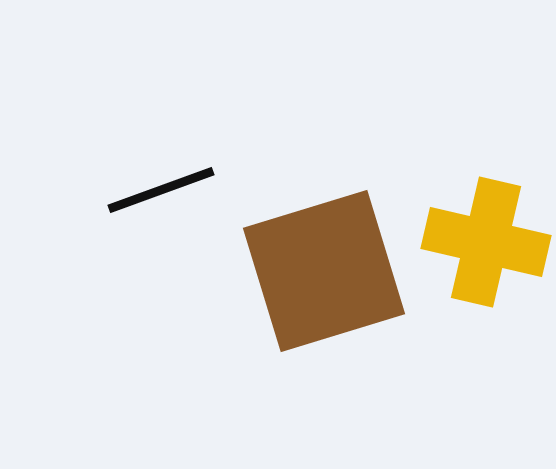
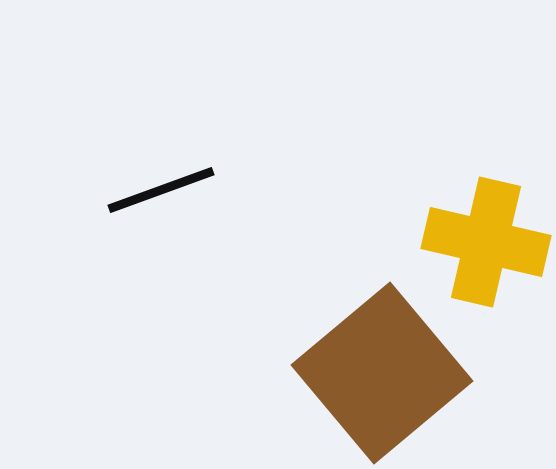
brown square: moved 58 px right, 102 px down; rotated 23 degrees counterclockwise
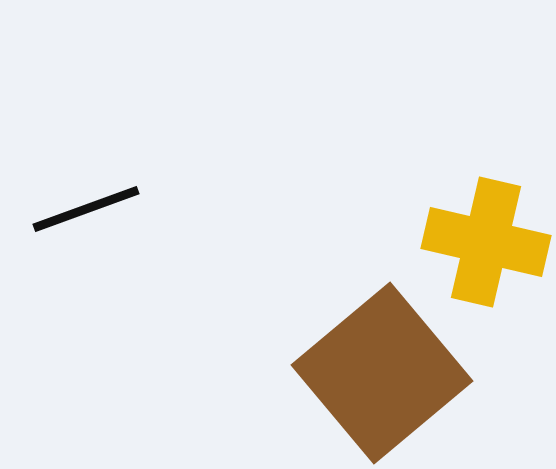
black line: moved 75 px left, 19 px down
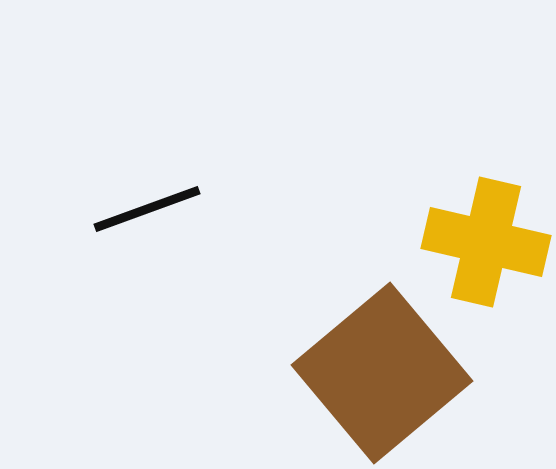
black line: moved 61 px right
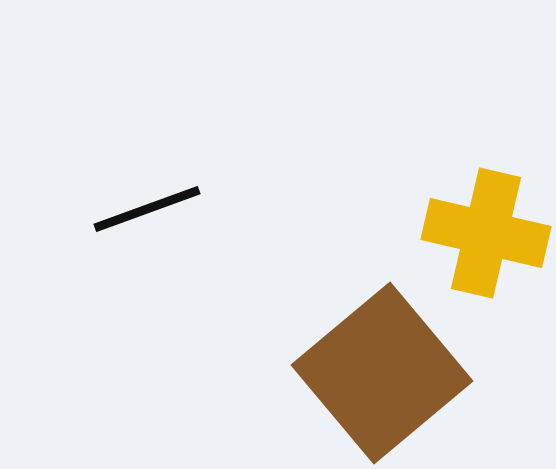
yellow cross: moved 9 px up
